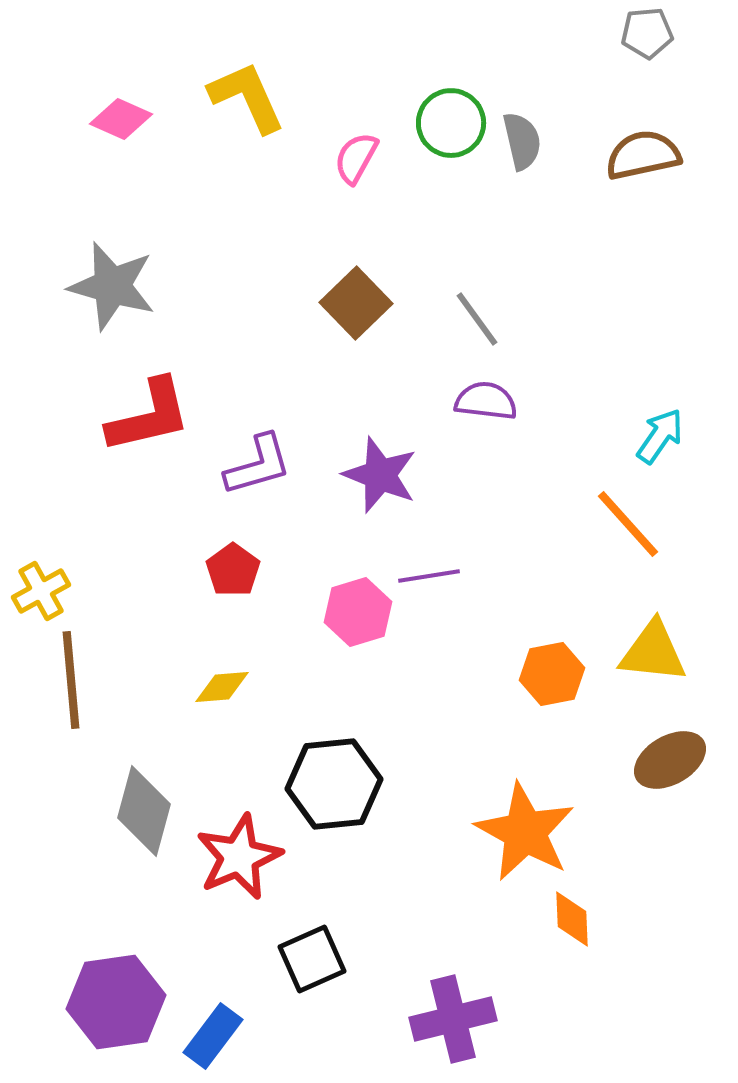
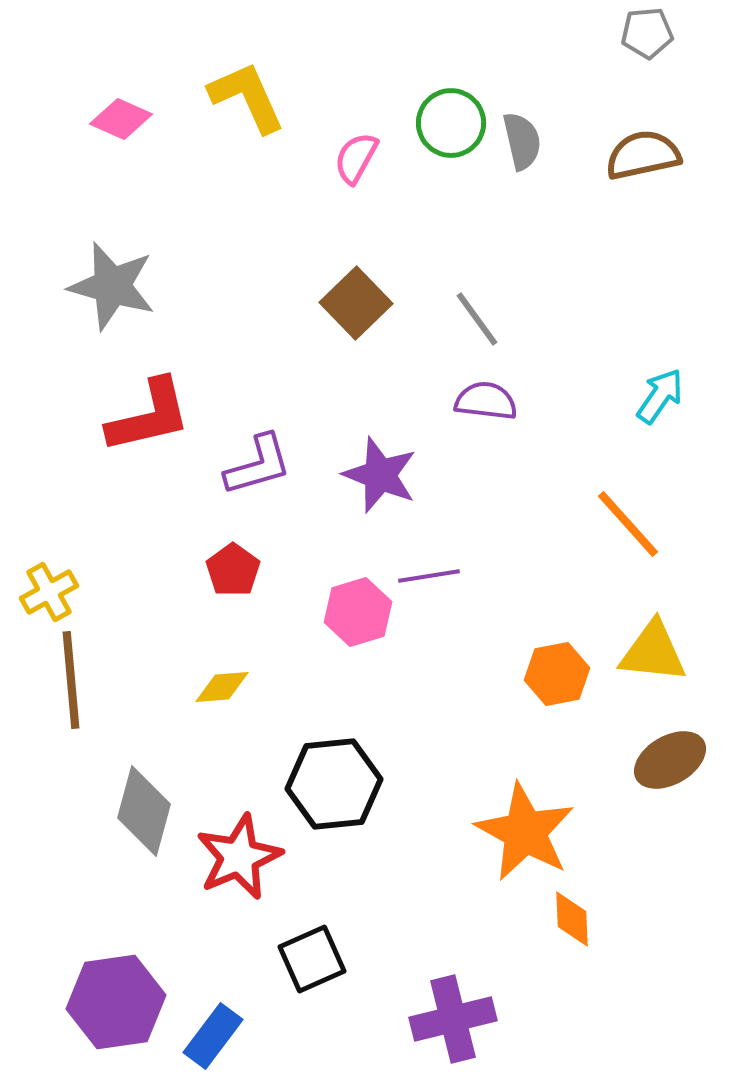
cyan arrow: moved 40 px up
yellow cross: moved 8 px right, 1 px down
orange hexagon: moved 5 px right
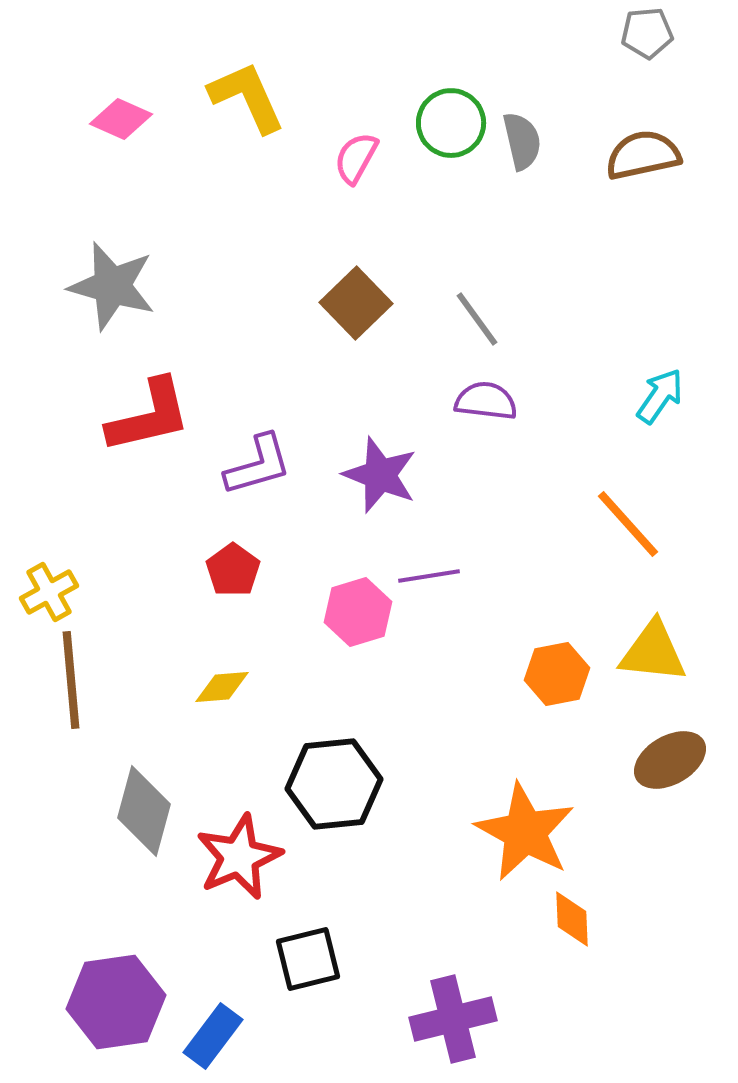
black square: moved 4 px left; rotated 10 degrees clockwise
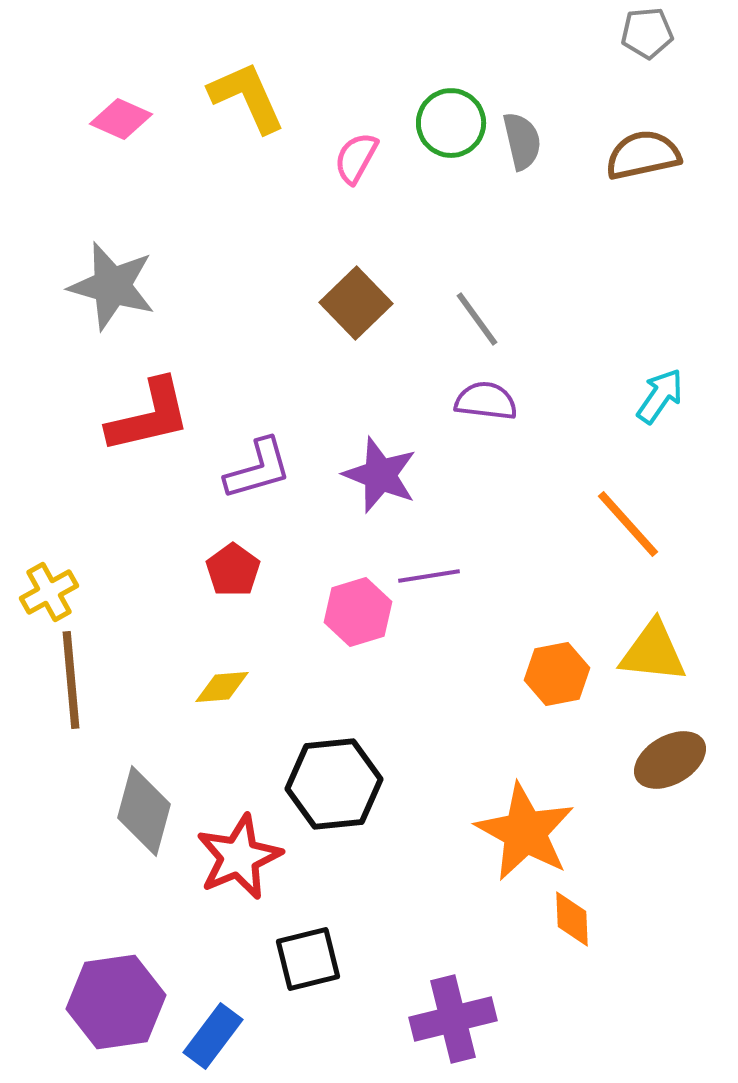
purple L-shape: moved 4 px down
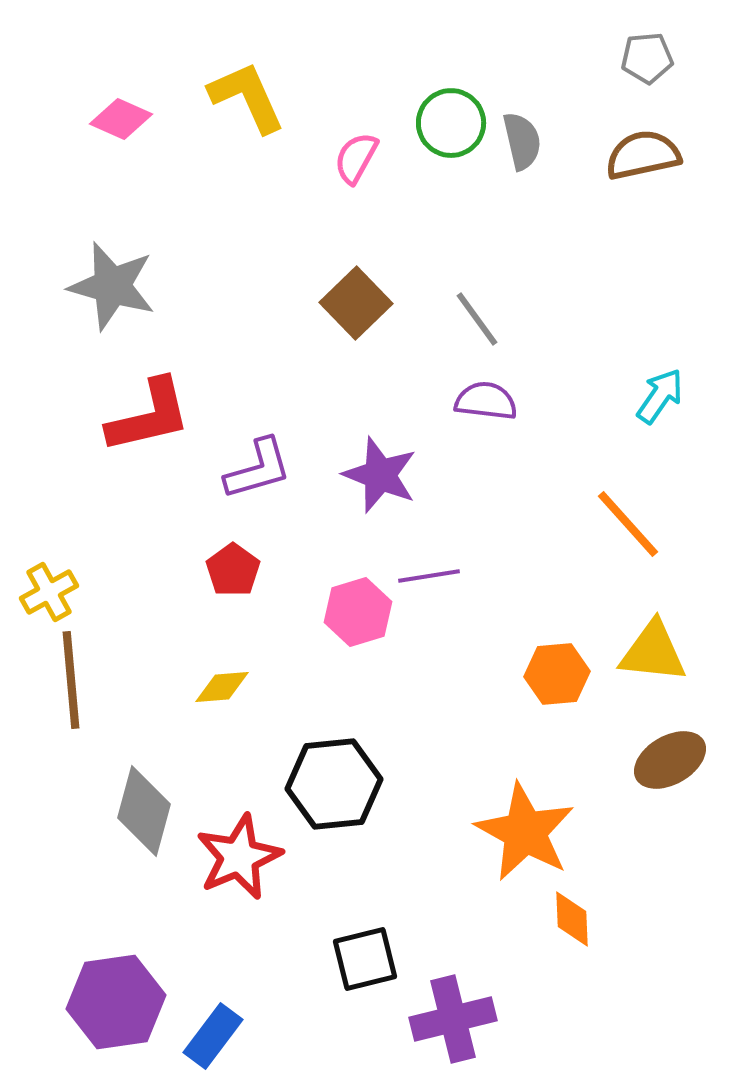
gray pentagon: moved 25 px down
orange hexagon: rotated 6 degrees clockwise
black square: moved 57 px right
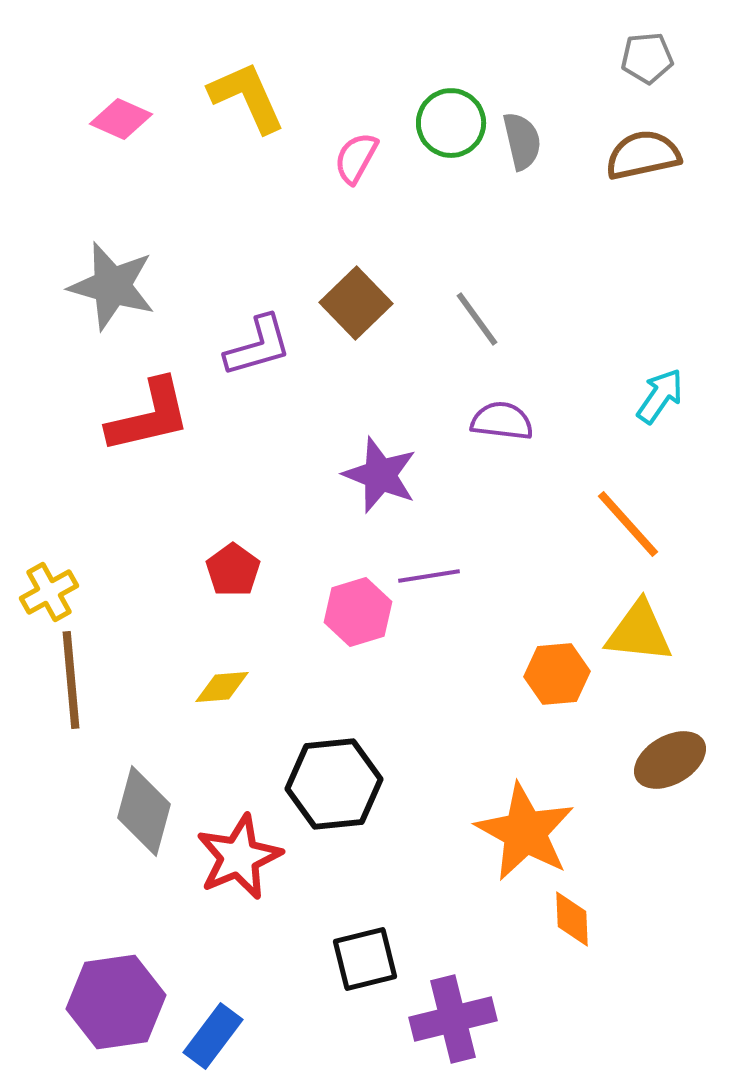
purple semicircle: moved 16 px right, 20 px down
purple L-shape: moved 123 px up
yellow triangle: moved 14 px left, 20 px up
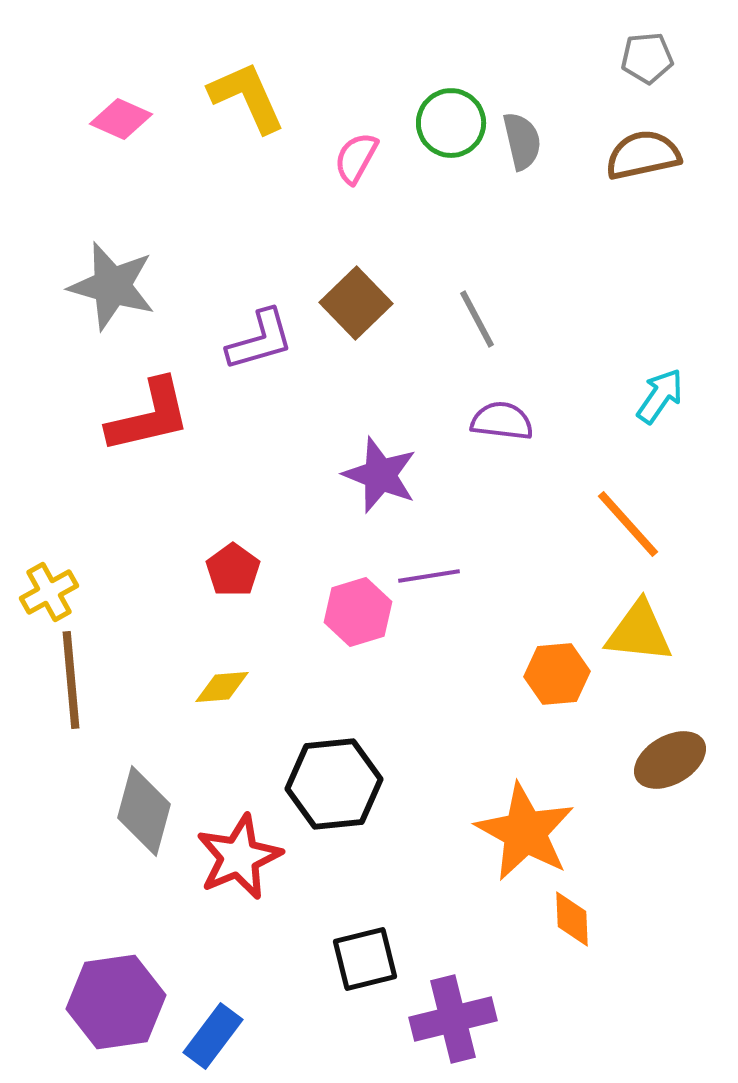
gray line: rotated 8 degrees clockwise
purple L-shape: moved 2 px right, 6 px up
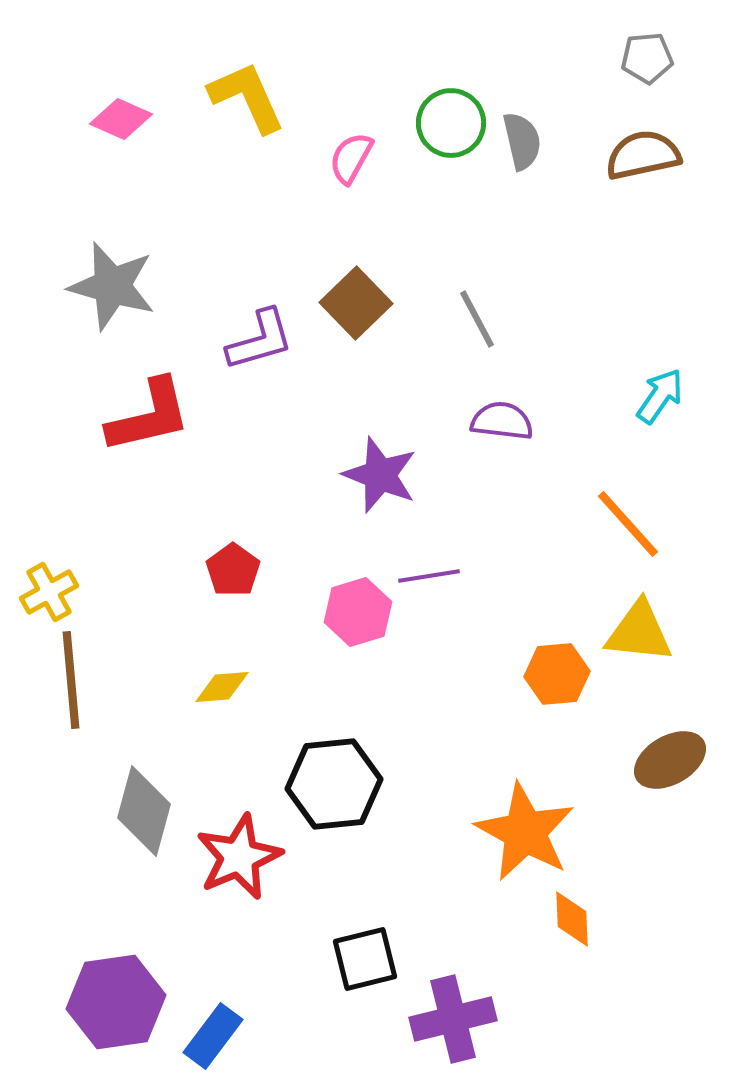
pink semicircle: moved 5 px left
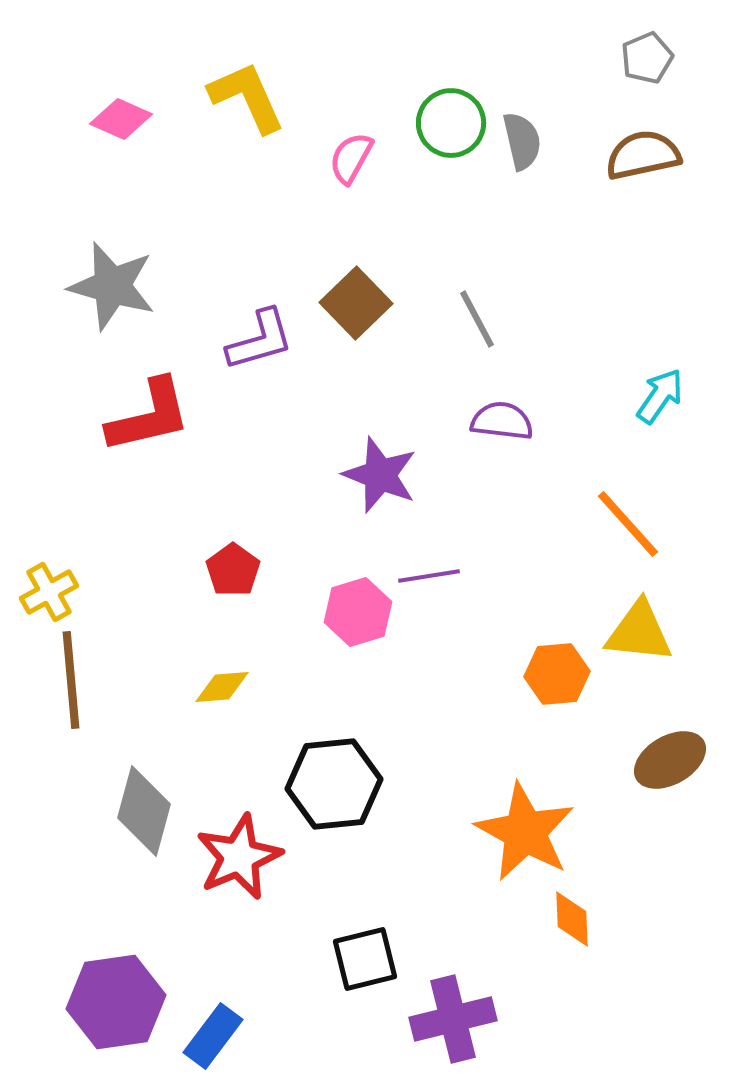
gray pentagon: rotated 18 degrees counterclockwise
